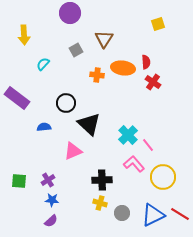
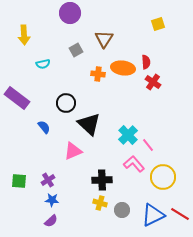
cyan semicircle: rotated 144 degrees counterclockwise
orange cross: moved 1 px right, 1 px up
blue semicircle: rotated 56 degrees clockwise
gray circle: moved 3 px up
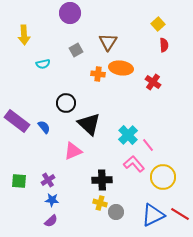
yellow square: rotated 24 degrees counterclockwise
brown triangle: moved 4 px right, 3 px down
red semicircle: moved 18 px right, 17 px up
orange ellipse: moved 2 px left
purple rectangle: moved 23 px down
gray circle: moved 6 px left, 2 px down
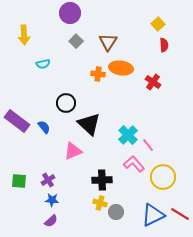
gray square: moved 9 px up; rotated 16 degrees counterclockwise
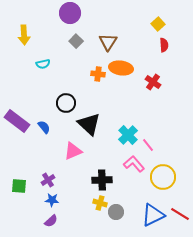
green square: moved 5 px down
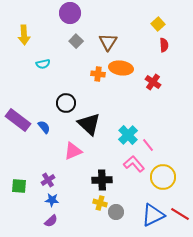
purple rectangle: moved 1 px right, 1 px up
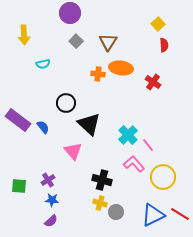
blue semicircle: moved 1 px left
pink triangle: rotated 48 degrees counterclockwise
black cross: rotated 18 degrees clockwise
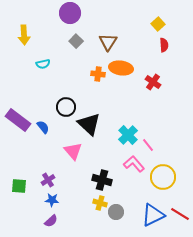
black circle: moved 4 px down
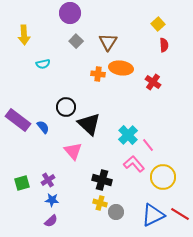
green square: moved 3 px right, 3 px up; rotated 21 degrees counterclockwise
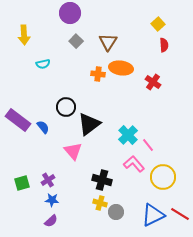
black triangle: rotated 40 degrees clockwise
